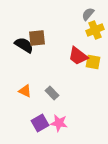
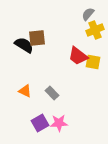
pink star: rotated 12 degrees counterclockwise
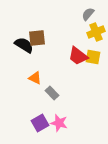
yellow cross: moved 1 px right, 2 px down
yellow square: moved 5 px up
orange triangle: moved 10 px right, 13 px up
pink star: rotated 18 degrees clockwise
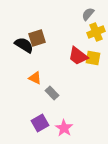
brown square: rotated 12 degrees counterclockwise
yellow square: moved 1 px down
pink star: moved 5 px right, 5 px down; rotated 18 degrees clockwise
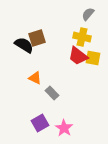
yellow cross: moved 14 px left, 5 px down; rotated 36 degrees clockwise
